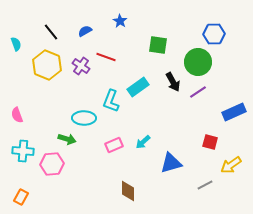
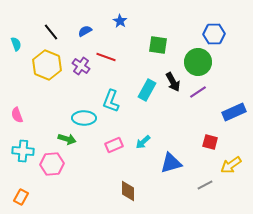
cyan rectangle: moved 9 px right, 3 px down; rotated 25 degrees counterclockwise
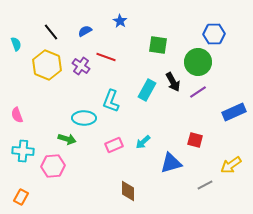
red square: moved 15 px left, 2 px up
pink hexagon: moved 1 px right, 2 px down
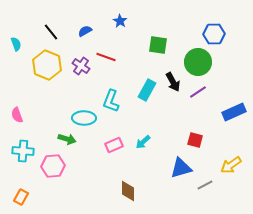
blue triangle: moved 10 px right, 5 px down
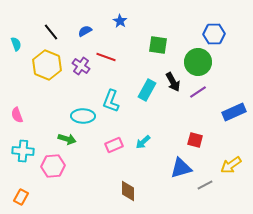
cyan ellipse: moved 1 px left, 2 px up
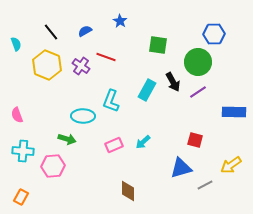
blue rectangle: rotated 25 degrees clockwise
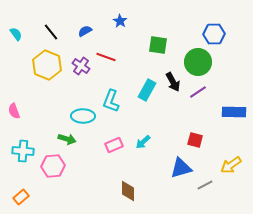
cyan semicircle: moved 10 px up; rotated 16 degrees counterclockwise
pink semicircle: moved 3 px left, 4 px up
orange rectangle: rotated 21 degrees clockwise
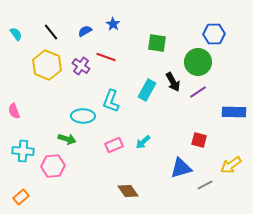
blue star: moved 7 px left, 3 px down
green square: moved 1 px left, 2 px up
red square: moved 4 px right
brown diamond: rotated 35 degrees counterclockwise
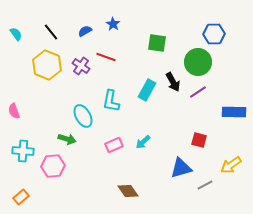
cyan L-shape: rotated 10 degrees counterclockwise
cyan ellipse: rotated 60 degrees clockwise
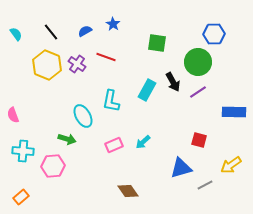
purple cross: moved 4 px left, 2 px up
pink semicircle: moved 1 px left, 4 px down
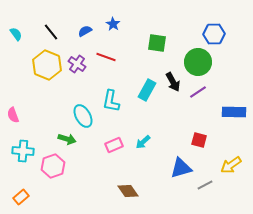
pink hexagon: rotated 15 degrees counterclockwise
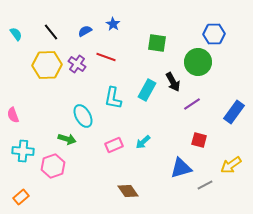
yellow hexagon: rotated 24 degrees counterclockwise
purple line: moved 6 px left, 12 px down
cyan L-shape: moved 2 px right, 3 px up
blue rectangle: rotated 55 degrees counterclockwise
